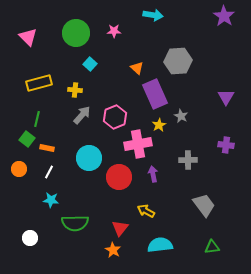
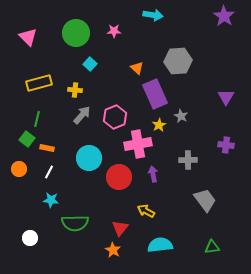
gray trapezoid: moved 1 px right, 5 px up
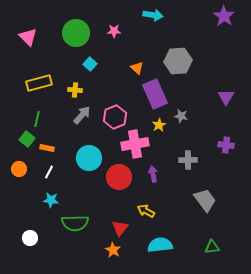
gray star: rotated 16 degrees counterclockwise
pink cross: moved 3 px left
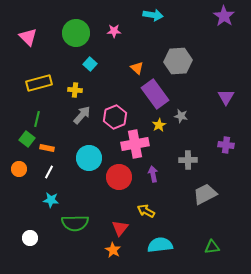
purple rectangle: rotated 12 degrees counterclockwise
gray trapezoid: moved 6 px up; rotated 80 degrees counterclockwise
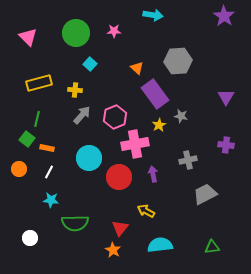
gray cross: rotated 12 degrees counterclockwise
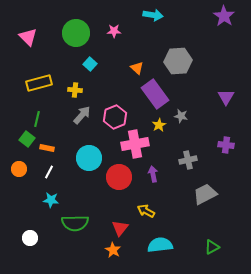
green triangle: rotated 21 degrees counterclockwise
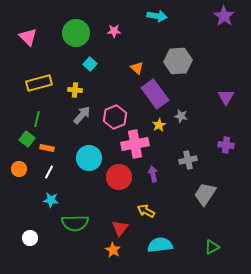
cyan arrow: moved 4 px right, 1 px down
gray trapezoid: rotated 30 degrees counterclockwise
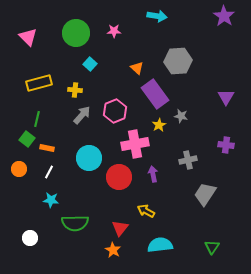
pink hexagon: moved 6 px up
green triangle: rotated 28 degrees counterclockwise
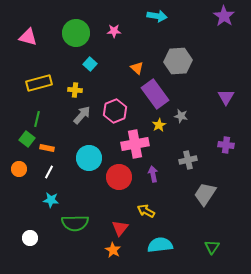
pink triangle: rotated 30 degrees counterclockwise
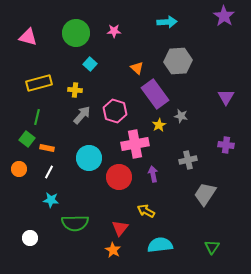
cyan arrow: moved 10 px right, 6 px down; rotated 12 degrees counterclockwise
pink hexagon: rotated 20 degrees counterclockwise
green line: moved 2 px up
